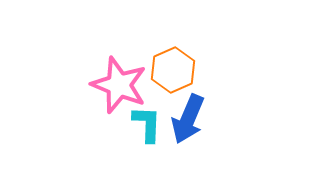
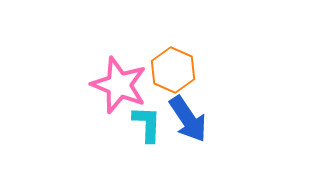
orange hexagon: rotated 12 degrees counterclockwise
blue arrow: rotated 57 degrees counterclockwise
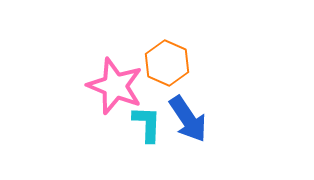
orange hexagon: moved 6 px left, 7 px up
pink star: moved 4 px left, 1 px down
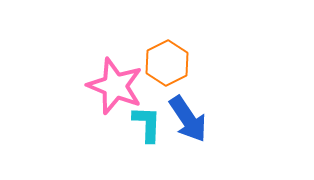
orange hexagon: rotated 9 degrees clockwise
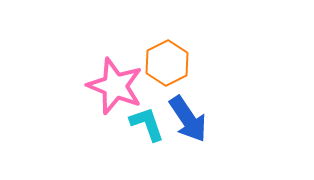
cyan L-shape: rotated 21 degrees counterclockwise
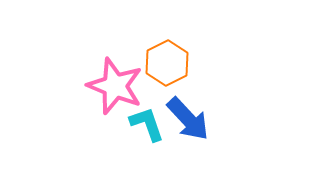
blue arrow: rotated 9 degrees counterclockwise
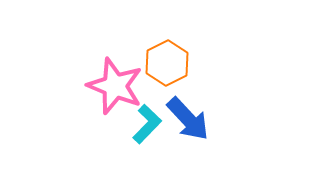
cyan L-shape: rotated 63 degrees clockwise
